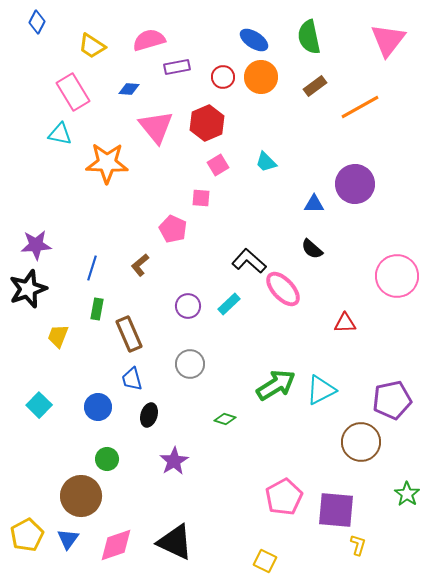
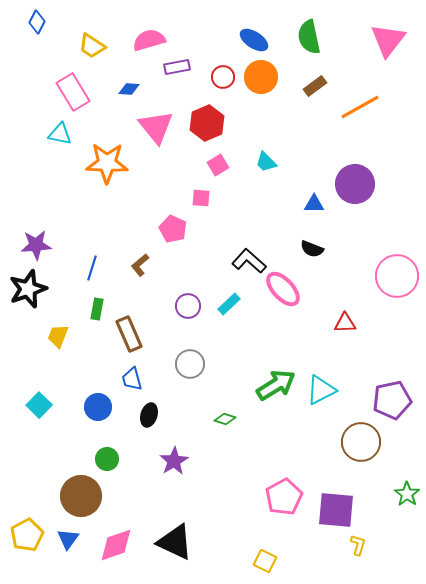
black semicircle at (312, 249): rotated 20 degrees counterclockwise
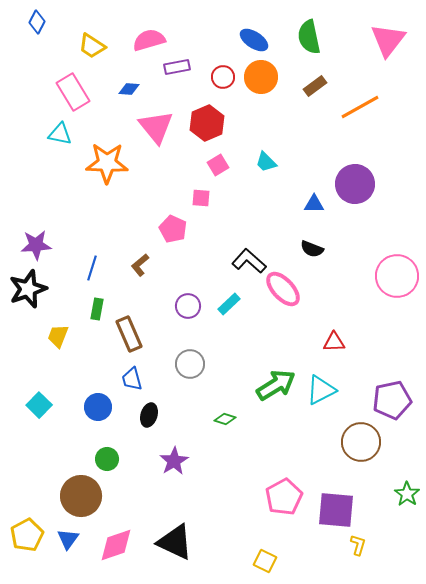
red triangle at (345, 323): moved 11 px left, 19 px down
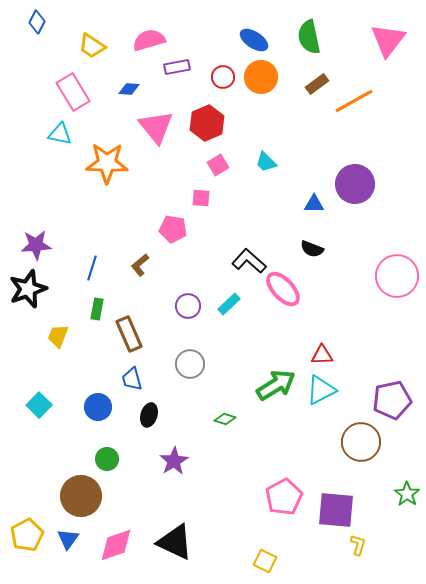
brown rectangle at (315, 86): moved 2 px right, 2 px up
orange line at (360, 107): moved 6 px left, 6 px up
pink pentagon at (173, 229): rotated 16 degrees counterclockwise
red triangle at (334, 342): moved 12 px left, 13 px down
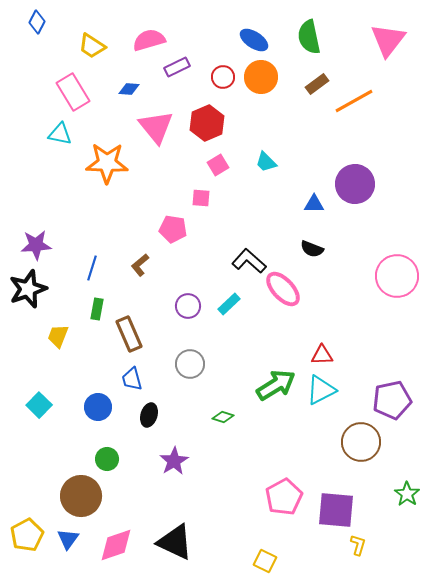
purple rectangle at (177, 67): rotated 15 degrees counterclockwise
green diamond at (225, 419): moved 2 px left, 2 px up
